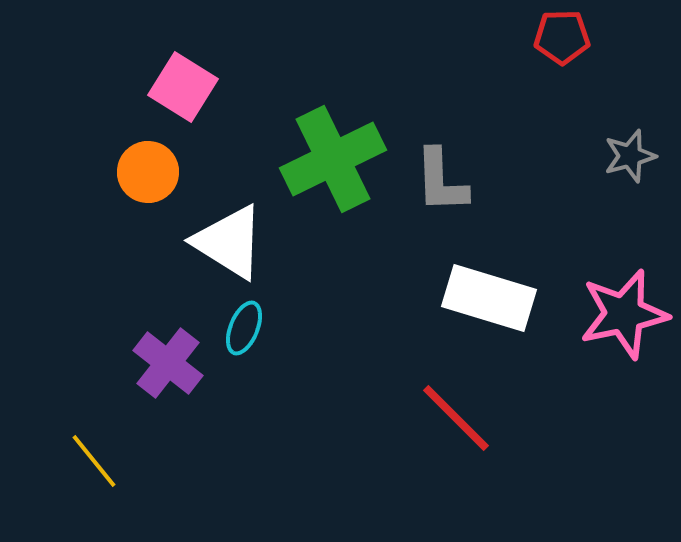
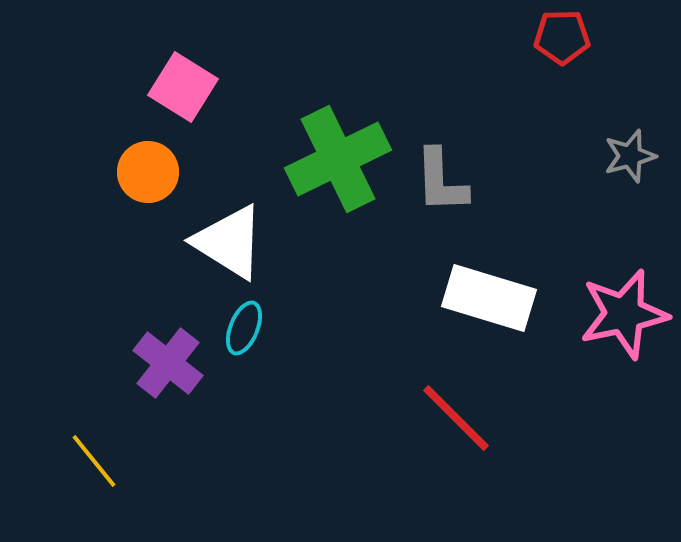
green cross: moved 5 px right
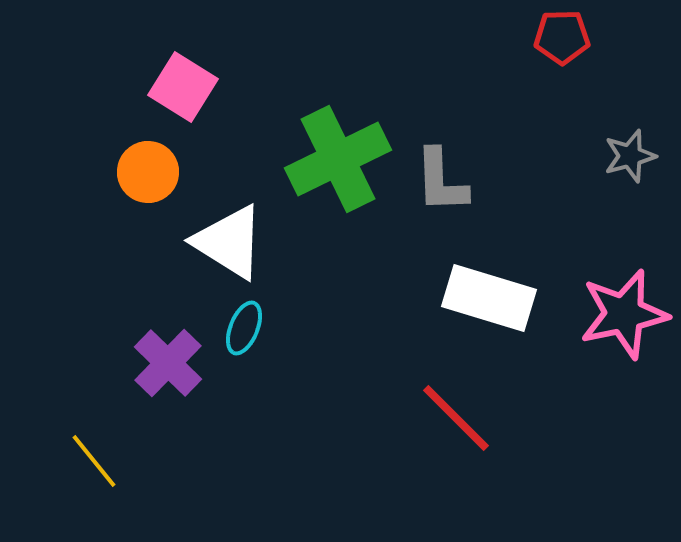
purple cross: rotated 6 degrees clockwise
